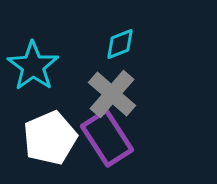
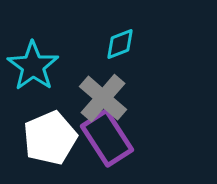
gray cross: moved 9 px left, 4 px down
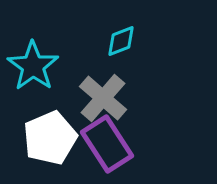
cyan diamond: moved 1 px right, 3 px up
purple rectangle: moved 6 px down
